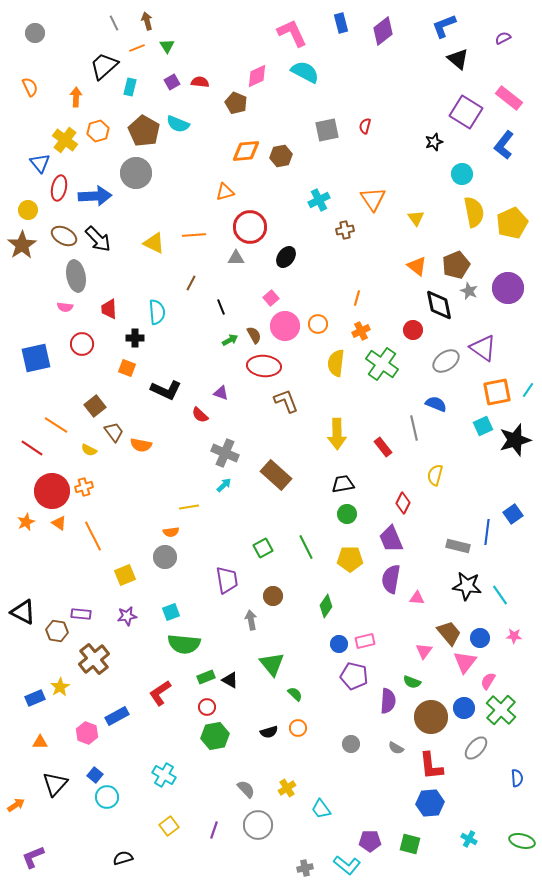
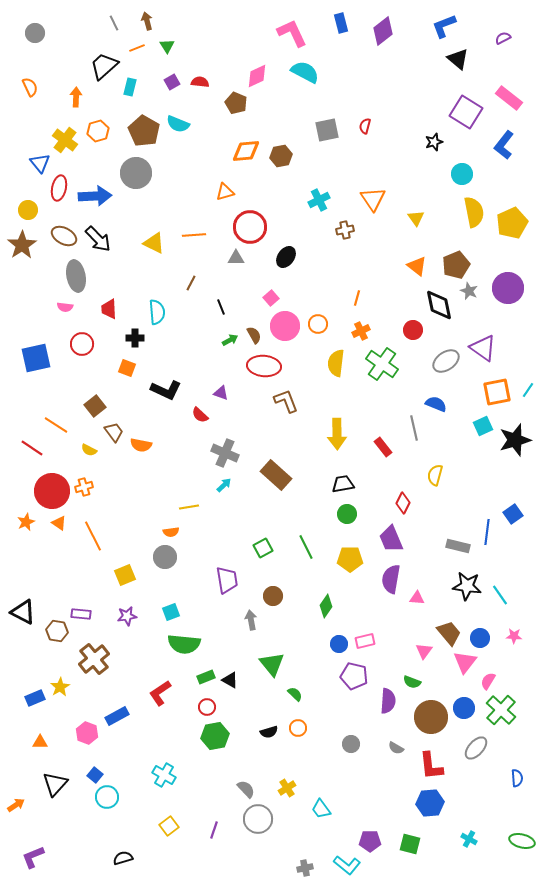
gray circle at (258, 825): moved 6 px up
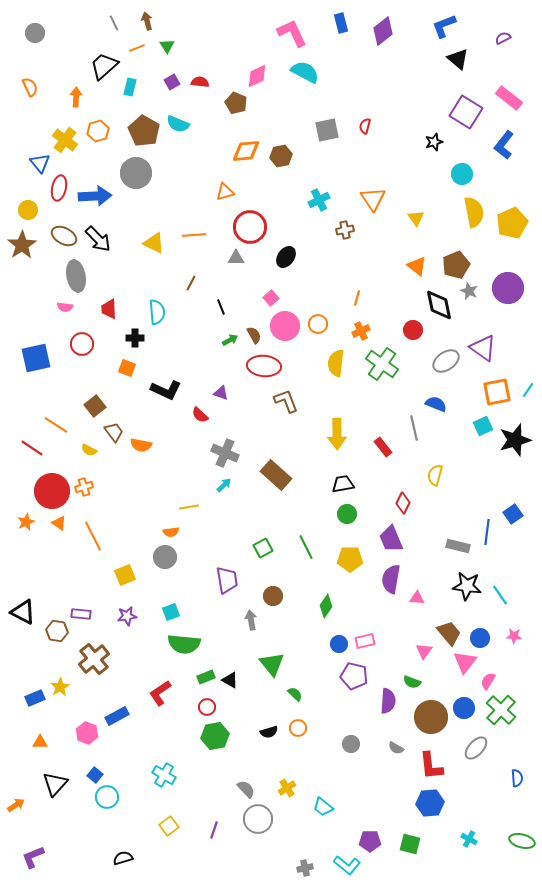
cyan trapezoid at (321, 809): moved 2 px right, 2 px up; rotated 15 degrees counterclockwise
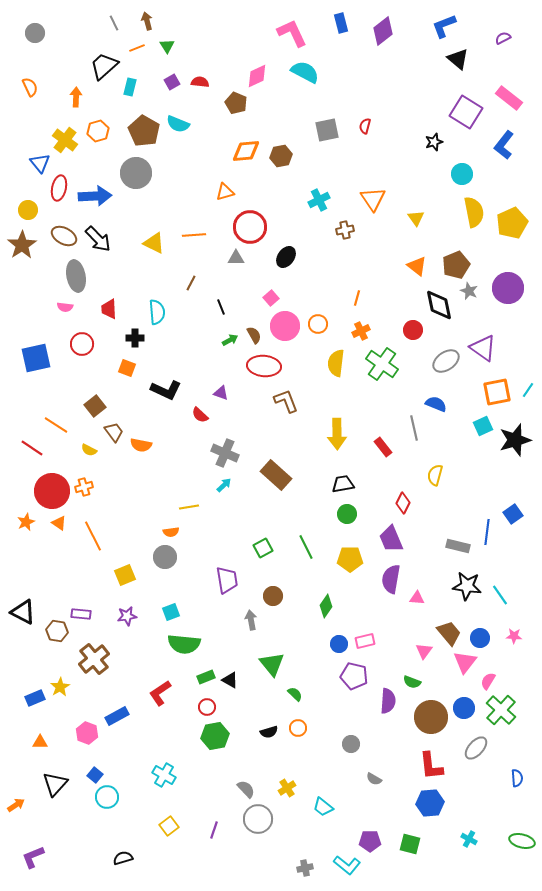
gray semicircle at (396, 748): moved 22 px left, 31 px down
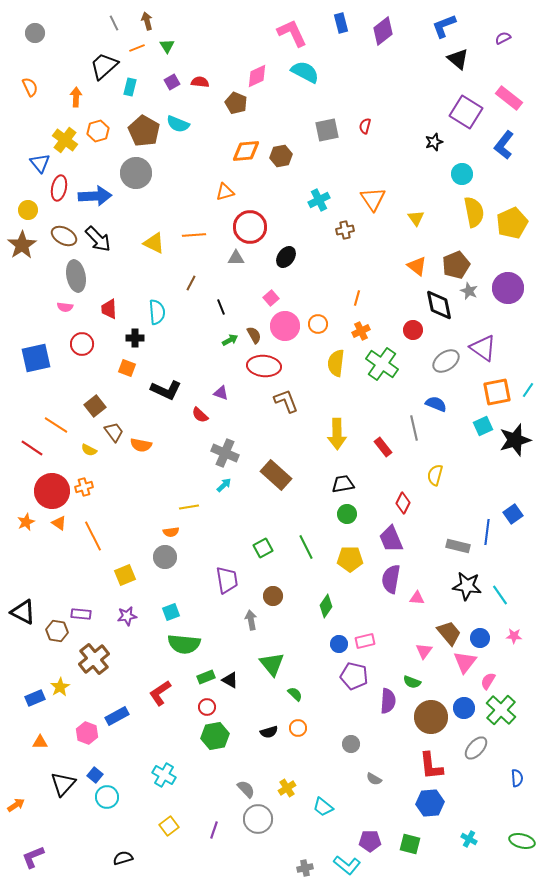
black triangle at (55, 784): moved 8 px right
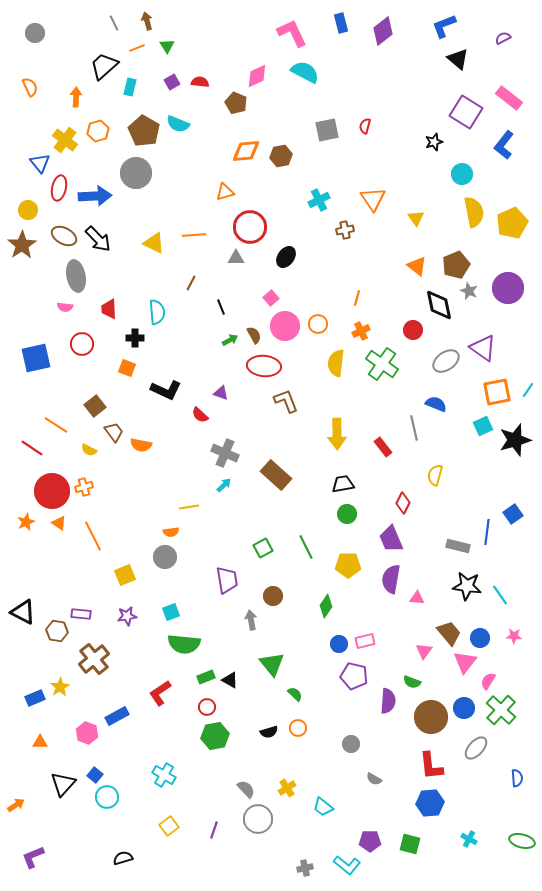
yellow pentagon at (350, 559): moved 2 px left, 6 px down
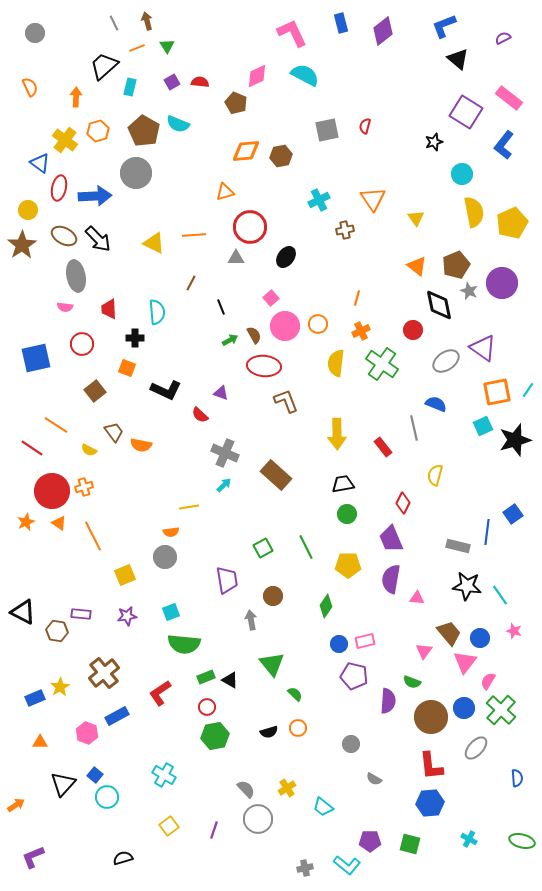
cyan semicircle at (305, 72): moved 3 px down
blue triangle at (40, 163): rotated 15 degrees counterclockwise
purple circle at (508, 288): moved 6 px left, 5 px up
brown square at (95, 406): moved 15 px up
pink star at (514, 636): moved 5 px up; rotated 14 degrees clockwise
brown cross at (94, 659): moved 10 px right, 14 px down
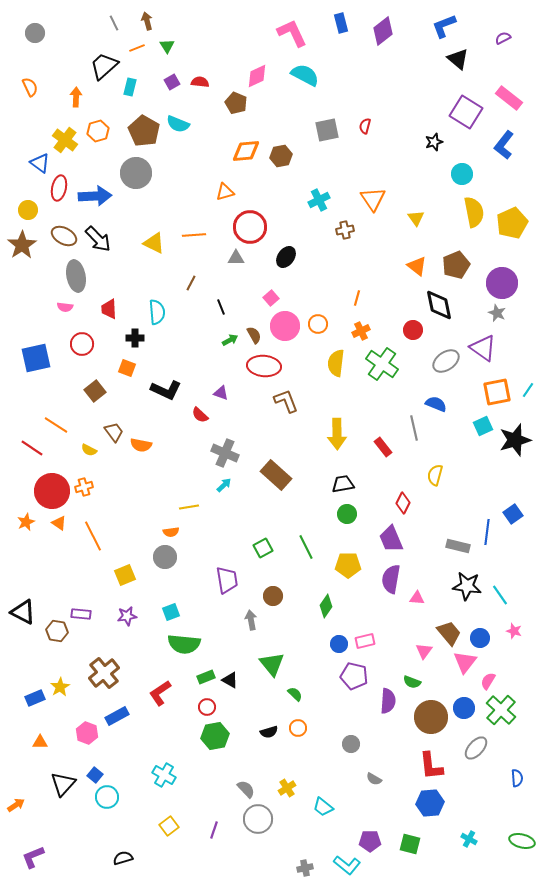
gray star at (469, 291): moved 28 px right, 22 px down
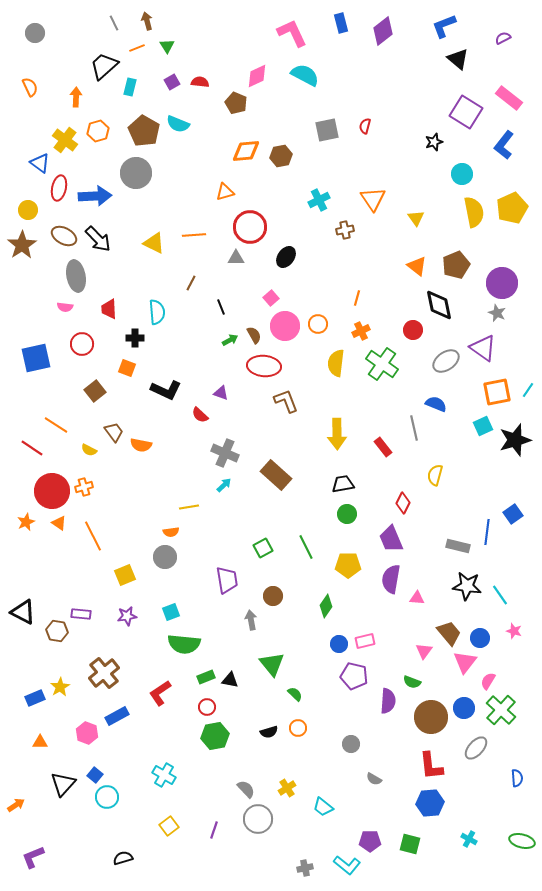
yellow pentagon at (512, 223): moved 15 px up
black triangle at (230, 680): rotated 18 degrees counterclockwise
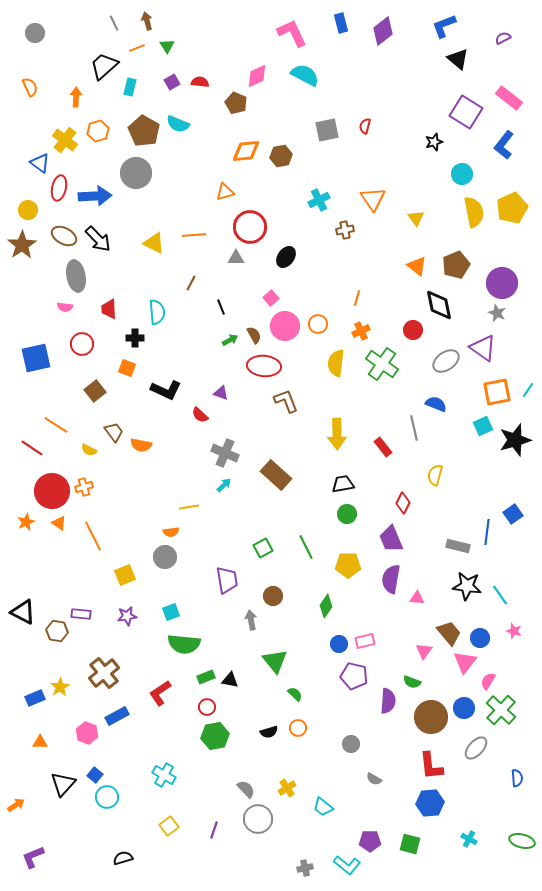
green triangle at (272, 664): moved 3 px right, 3 px up
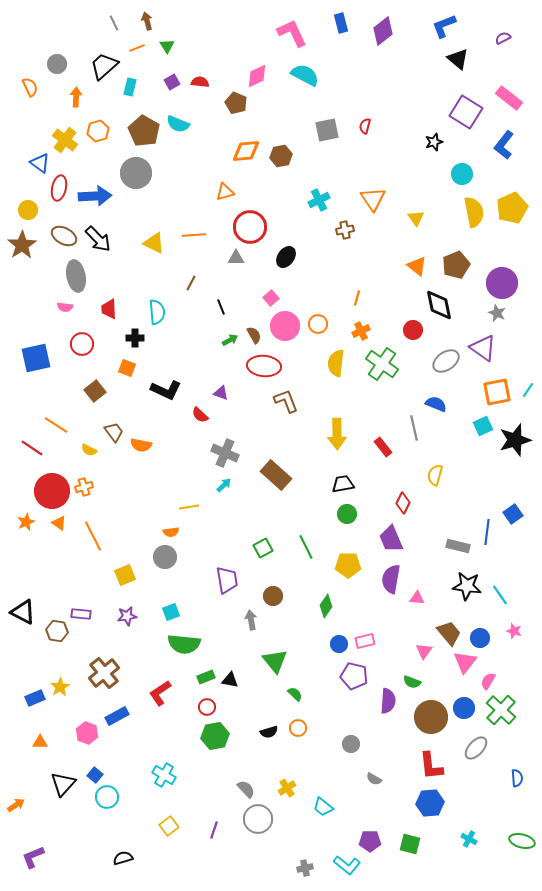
gray circle at (35, 33): moved 22 px right, 31 px down
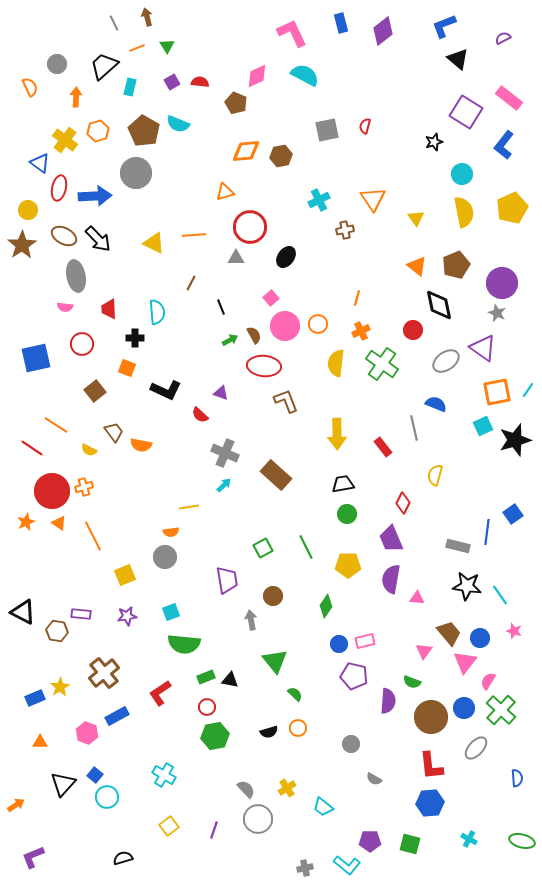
brown arrow at (147, 21): moved 4 px up
yellow semicircle at (474, 212): moved 10 px left
